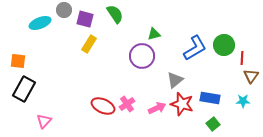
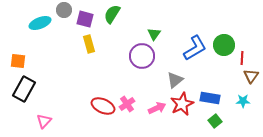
green semicircle: moved 3 px left; rotated 114 degrees counterclockwise
green triangle: rotated 40 degrees counterclockwise
yellow rectangle: rotated 48 degrees counterclockwise
red star: rotated 30 degrees clockwise
green square: moved 2 px right, 3 px up
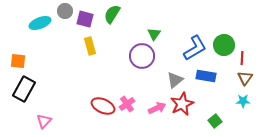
gray circle: moved 1 px right, 1 px down
yellow rectangle: moved 1 px right, 2 px down
brown triangle: moved 6 px left, 2 px down
blue rectangle: moved 4 px left, 22 px up
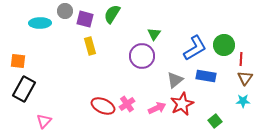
cyan ellipse: rotated 20 degrees clockwise
red line: moved 1 px left, 1 px down
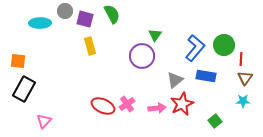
green semicircle: rotated 120 degrees clockwise
green triangle: moved 1 px right, 1 px down
blue L-shape: rotated 20 degrees counterclockwise
pink arrow: rotated 18 degrees clockwise
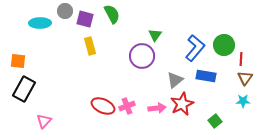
pink cross: moved 2 px down; rotated 14 degrees clockwise
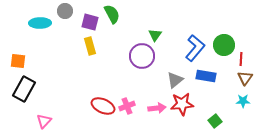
purple square: moved 5 px right, 3 px down
red star: rotated 20 degrees clockwise
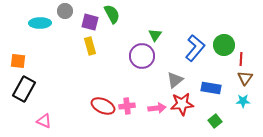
blue rectangle: moved 5 px right, 12 px down
pink cross: rotated 14 degrees clockwise
pink triangle: rotated 49 degrees counterclockwise
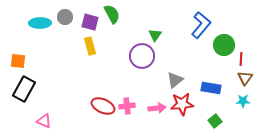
gray circle: moved 6 px down
blue L-shape: moved 6 px right, 23 px up
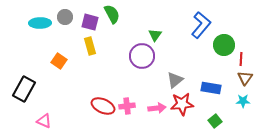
orange square: moved 41 px right; rotated 28 degrees clockwise
